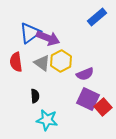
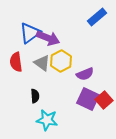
red square: moved 1 px right, 7 px up
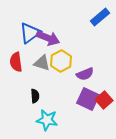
blue rectangle: moved 3 px right
gray triangle: rotated 18 degrees counterclockwise
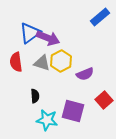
purple square: moved 15 px left, 12 px down; rotated 10 degrees counterclockwise
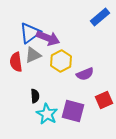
gray triangle: moved 9 px left, 8 px up; rotated 42 degrees counterclockwise
red square: rotated 18 degrees clockwise
cyan star: moved 6 px up; rotated 20 degrees clockwise
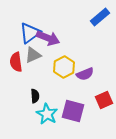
yellow hexagon: moved 3 px right, 6 px down
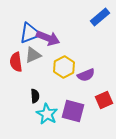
blue triangle: rotated 15 degrees clockwise
purple semicircle: moved 1 px right, 1 px down
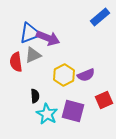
yellow hexagon: moved 8 px down
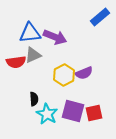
blue triangle: rotated 15 degrees clockwise
purple arrow: moved 7 px right, 1 px up
red semicircle: rotated 90 degrees counterclockwise
purple semicircle: moved 2 px left, 2 px up
black semicircle: moved 1 px left, 3 px down
red square: moved 10 px left, 13 px down; rotated 12 degrees clockwise
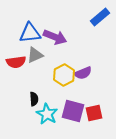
gray triangle: moved 2 px right
purple semicircle: moved 1 px left
